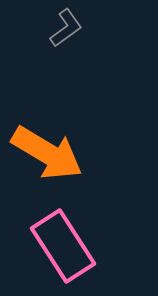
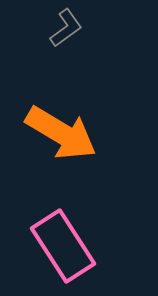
orange arrow: moved 14 px right, 20 px up
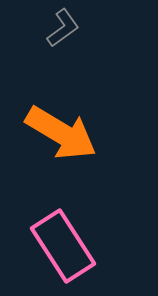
gray L-shape: moved 3 px left
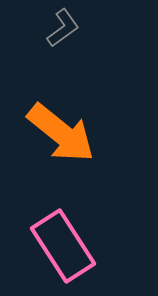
orange arrow: rotated 8 degrees clockwise
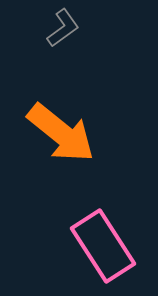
pink rectangle: moved 40 px right
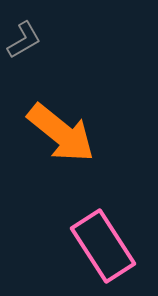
gray L-shape: moved 39 px left, 12 px down; rotated 6 degrees clockwise
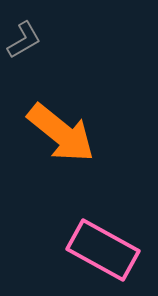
pink rectangle: moved 4 px down; rotated 28 degrees counterclockwise
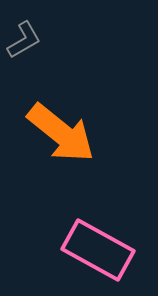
pink rectangle: moved 5 px left
